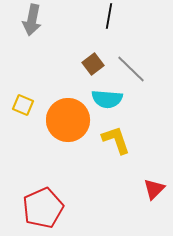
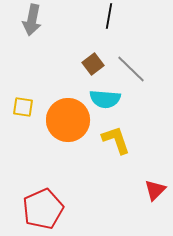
cyan semicircle: moved 2 px left
yellow square: moved 2 px down; rotated 15 degrees counterclockwise
red triangle: moved 1 px right, 1 px down
red pentagon: moved 1 px down
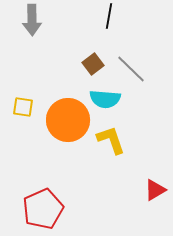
gray arrow: rotated 12 degrees counterclockwise
yellow L-shape: moved 5 px left
red triangle: rotated 15 degrees clockwise
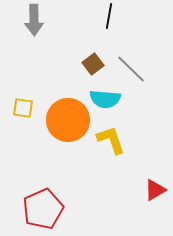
gray arrow: moved 2 px right
yellow square: moved 1 px down
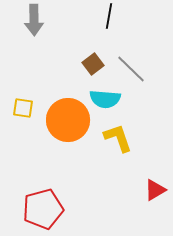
yellow L-shape: moved 7 px right, 2 px up
red pentagon: rotated 9 degrees clockwise
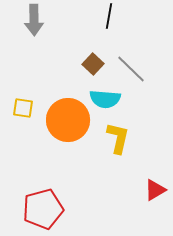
brown square: rotated 10 degrees counterclockwise
yellow L-shape: rotated 32 degrees clockwise
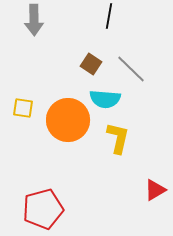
brown square: moved 2 px left; rotated 10 degrees counterclockwise
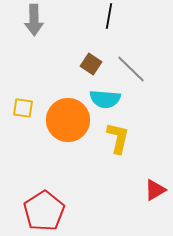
red pentagon: moved 1 px right, 2 px down; rotated 18 degrees counterclockwise
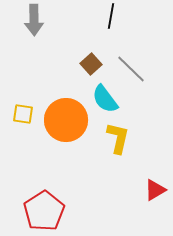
black line: moved 2 px right
brown square: rotated 15 degrees clockwise
cyan semicircle: rotated 48 degrees clockwise
yellow square: moved 6 px down
orange circle: moved 2 px left
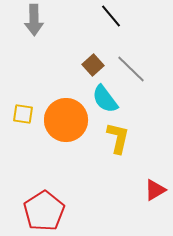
black line: rotated 50 degrees counterclockwise
brown square: moved 2 px right, 1 px down
